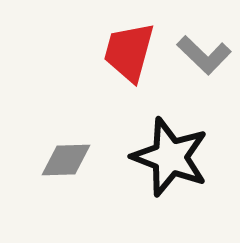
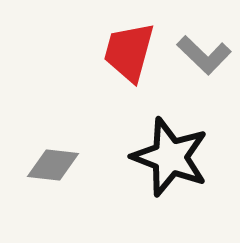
gray diamond: moved 13 px left, 5 px down; rotated 8 degrees clockwise
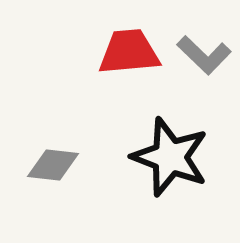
red trapezoid: rotated 70 degrees clockwise
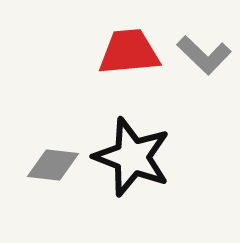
black star: moved 38 px left
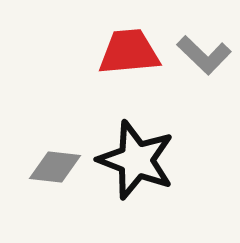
black star: moved 4 px right, 3 px down
gray diamond: moved 2 px right, 2 px down
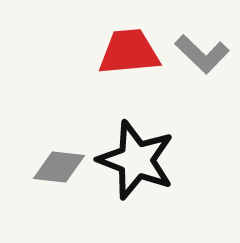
gray L-shape: moved 2 px left, 1 px up
gray diamond: moved 4 px right
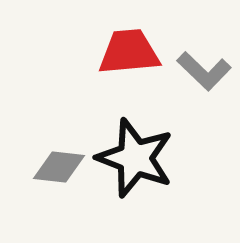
gray L-shape: moved 2 px right, 17 px down
black star: moved 1 px left, 2 px up
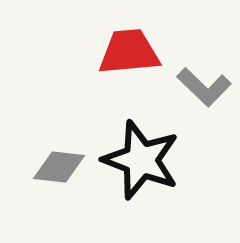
gray L-shape: moved 16 px down
black star: moved 6 px right, 2 px down
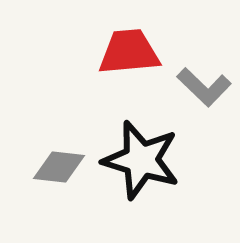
black star: rotated 4 degrees counterclockwise
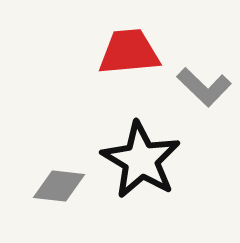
black star: rotated 14 degrees clockwise
gray diamond: moved 19 px down
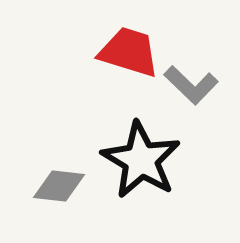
red trapezoid: rotated 22 degrees clockwise
gray L-shape: moved 13 px left, 2 px up
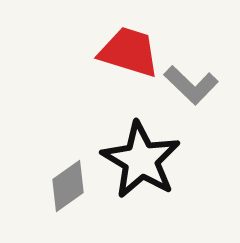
gray diamond: moved 9 px right; rotated 42 degrees counterclockwise
